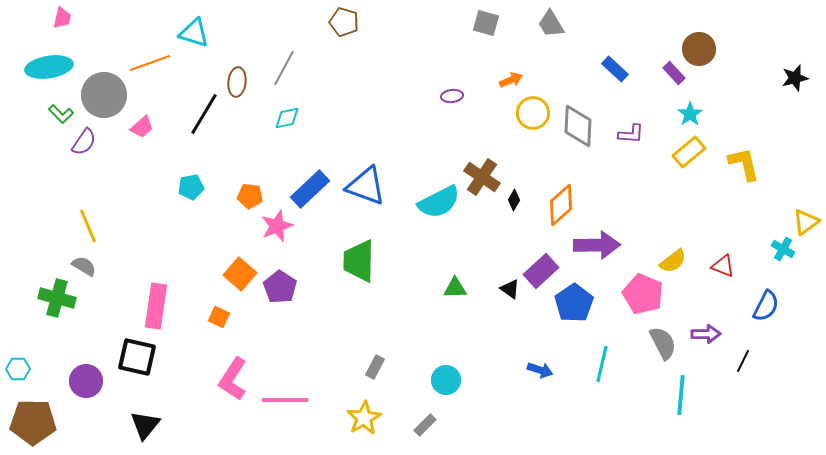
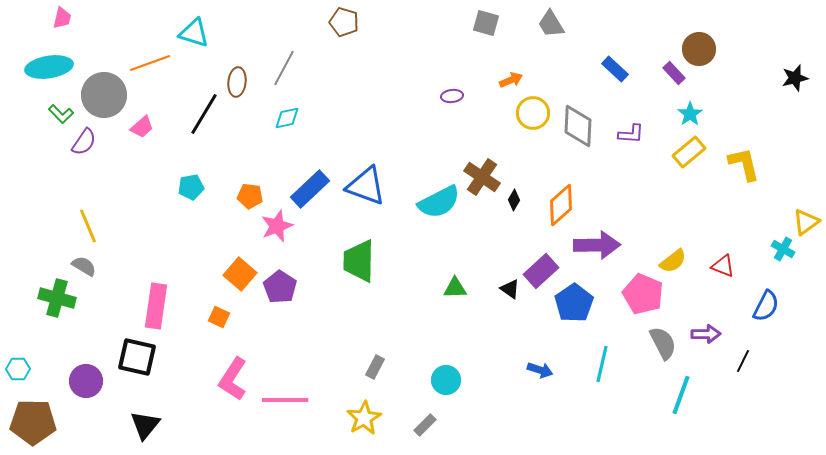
cyan line at (681, 395): rotated 15 degrees clockwise
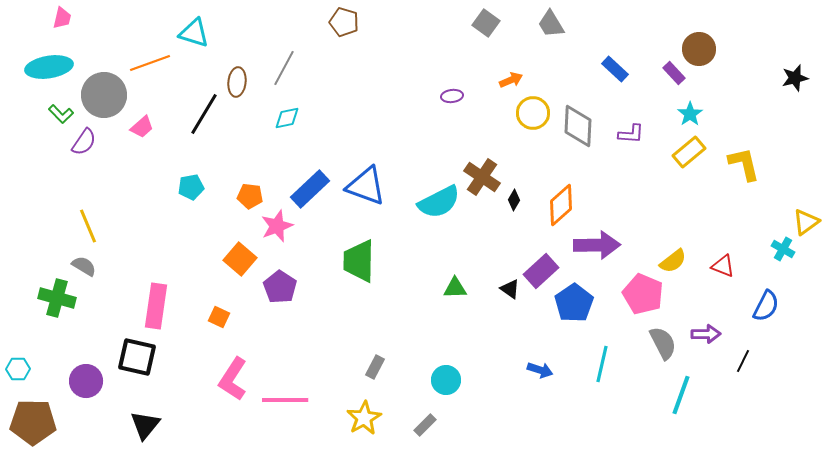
gray square at (486, 23): rotated 20 degrees clockwise
orange square at (240, 274): moved 15 px up
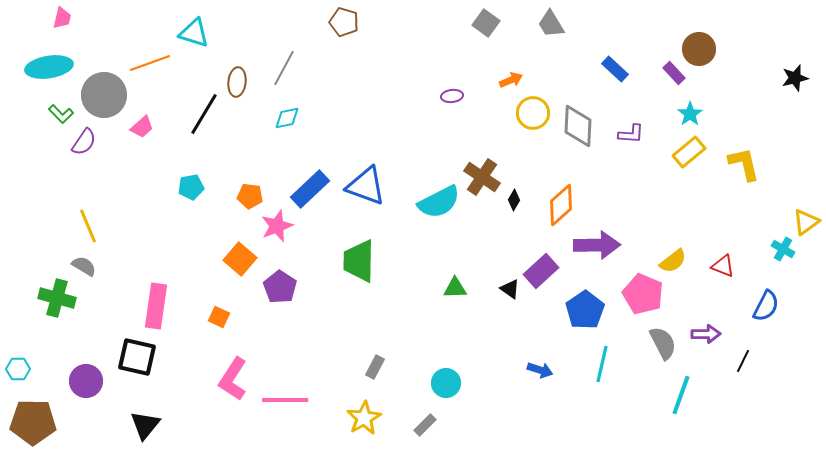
blue pentagon at (574, 303): moved 11 px right, 7 px down
cyan circle at (446, 380): moved 3 px down
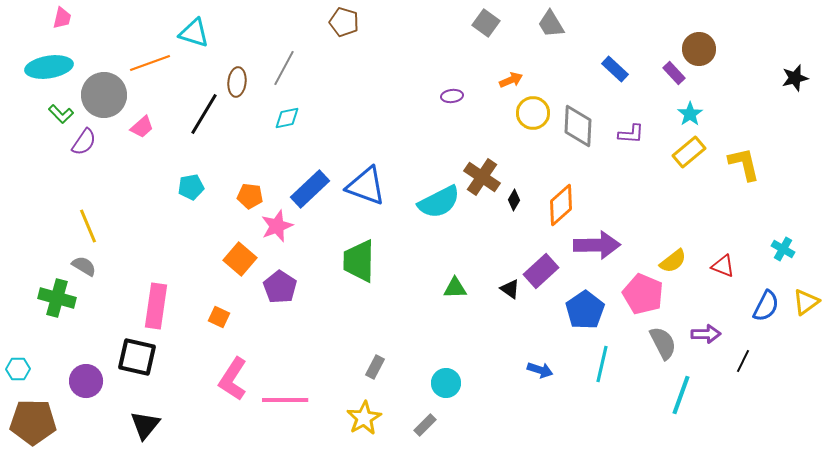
yellow triangle at (806, 222): moved 80 px down
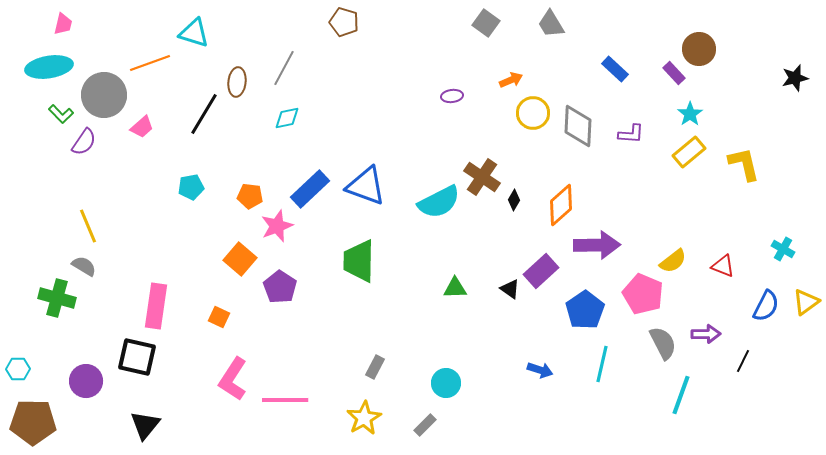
pink trapezoid at (62, 18): moved 1 px right, 6 px down
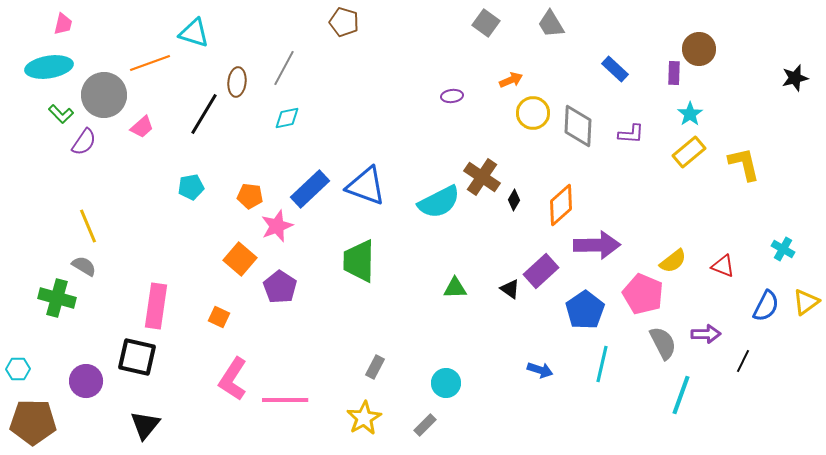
purple rectangle at (674, 73): rotated 45 degrees clockwise
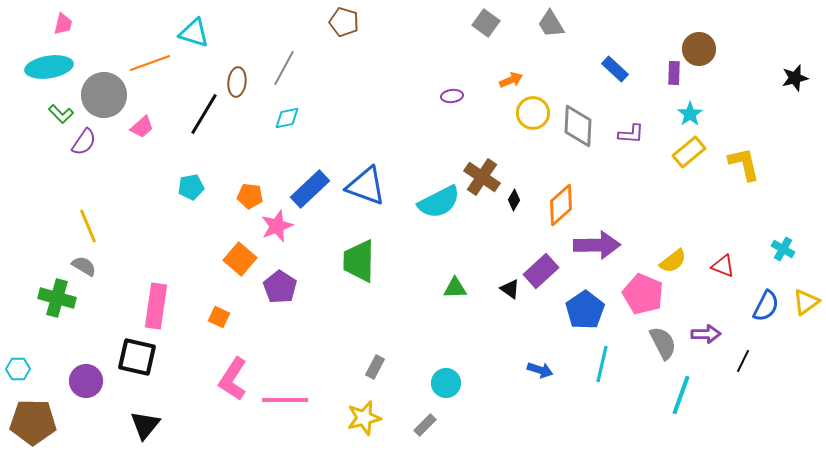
yellow star at (364, 418): rotated 16 degrees clockwise
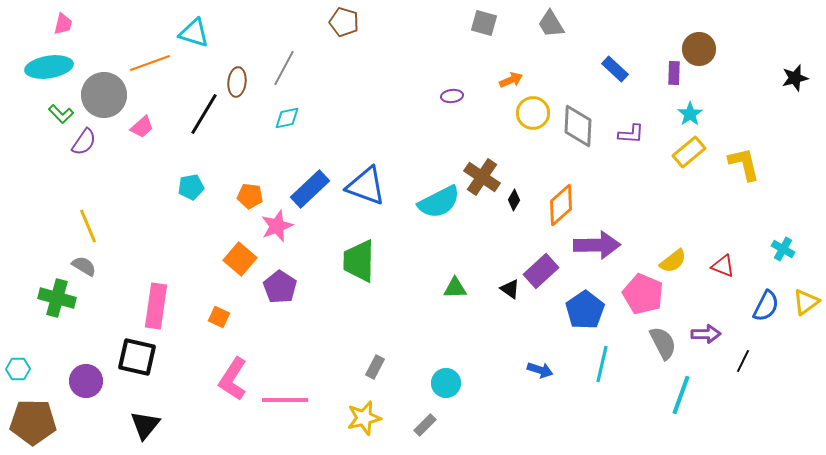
gray square at (486, 23): moved 2 px left; rotated 20 degrees counterclockwise
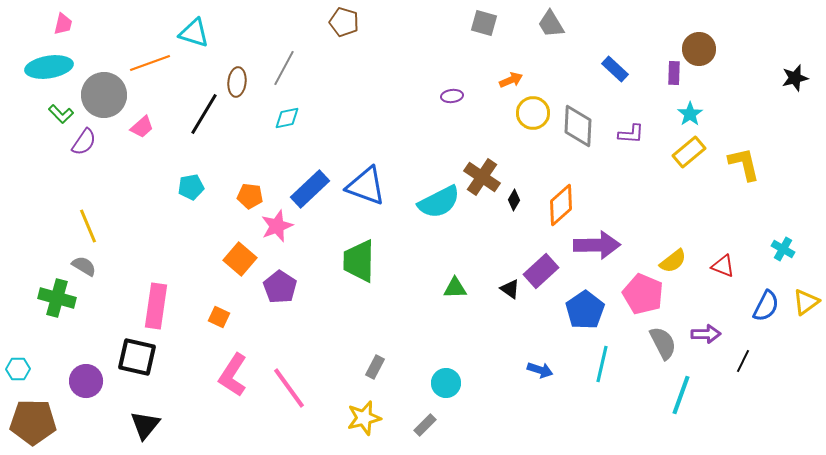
pink L-shape at (233, 379): moved 4 px up
pink line at (285, 400): moved 4 px right, 12 px up; rotated 54 degrees clockwise
